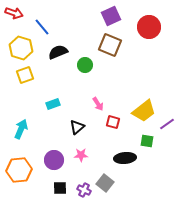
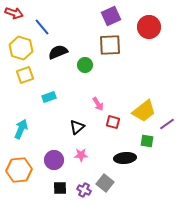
brown square: rotated 25 degrees counterclockwise
cyan rectangle: moved 4 px left, 7 px up
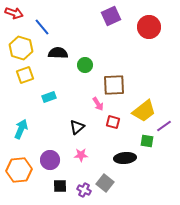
brown square: moved 4 px right, 40 px down
black semicircle: moved 1 px down; rotated 24 degrees clockwise
purple line: moved 3 px left, 2 px down
purple circle: moved 4 px left
black square: moved 2 px up
